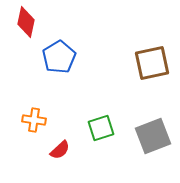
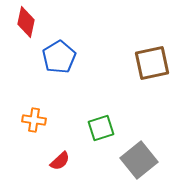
gray square: moved 14 px left, 24 px down; rotated 18 degrees counterclockwise
red semicircle: moved 11 px down
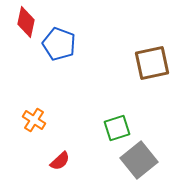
blue pentagon: moved 13 px up; rotated 20 degrees counterclockwise
orange cross: rotated 25 degrees clockwise
green square: moved 16 px right
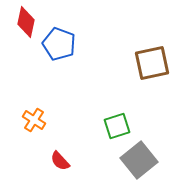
green square: moved 2 px up
red semicircle: rotated 90 degrees clockwise
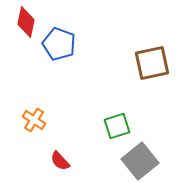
gray square: moved 1 px right, 1 px down
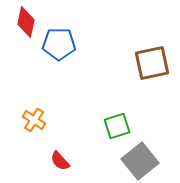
blue pentagon: rotated 20 degrees counterclockwise
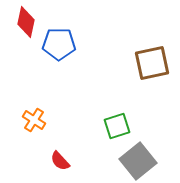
gray square: moved 2 px left
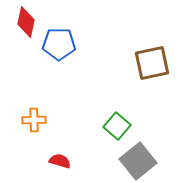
orange cross: rotated 35 degrees counterclockwise
green square: rotated 32 degrees counterclockwise
red semicircle: rotated 150 degrees clockwise
